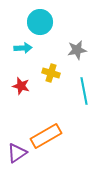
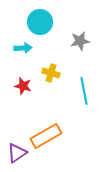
gray star: moved 3 px right, 9 px up
red star: moved 2 px right
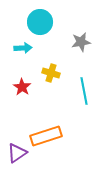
gray star: moved 1 px right, 1 px down
red star: moved 1 px left, 1 px down; rotated 18 degrees clockwise
orange rectangle: rotated 12 degrees clockwise
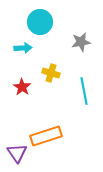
purple triangle: rotated 30 degrees counterclockwise
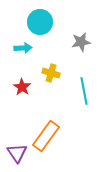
orange rectangle: rotated 36 degrees counterclockwise
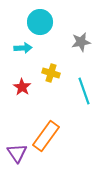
cyan line: rotated 8 degrees counterclockwise
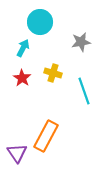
cyan arrow: rotated 60 degrees counterclockwise
yellow cross: moved 2 px right
red star: moved 9 px up
orange rectangle: rotated 8 degrees counterclockwise
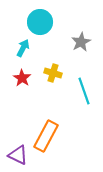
gray star: rotated 18 degrees counterclockwise
purple triangle: moved 1 px right, 2 px down; rotated 30 degrees counterclockwise
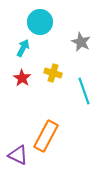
gray star: rotated 18 degrees counterclockwise
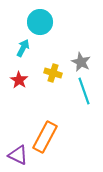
gray star: moved 20 px down
red star: moved 3 px left, 2 px down
orange rectangle: moved 1 px left, 1 px down
